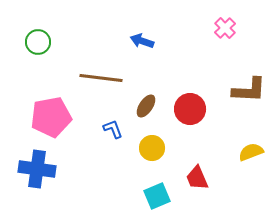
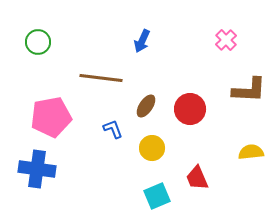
pink cross: moved 1 px right, 12 px down
blue arrow: rotated 85 degrees counterclockwise
yellow semicircle: rotated 15 degrees clockwise
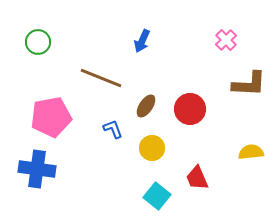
brown line: rotated 15 degrees clockwise
brown L-shape: moved 6 px up
cyan square: rotated 28 degrees counterclockwise
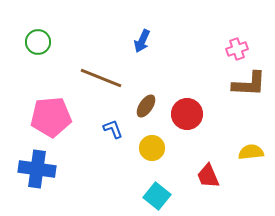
pink cross: moved 11 px right, 9 px down; rotated 25 degrees clockwise
red circle: moved 3 px left, 5 px down
pink pentagon: rotated 6 degrees clockwise
red trapezoid: moved 11 px right, 2 px up
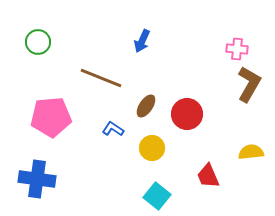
pink cross: rotated 25 degrees clockwise
brown L-shape: rotated 63 degrees counterclockwise
blue L-shape: rotated 35 degrees counterclockwise
blue cross: moved 10 px down
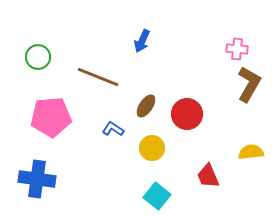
green circle: moved 15 px down
brown line: moved 3 px left, 1 px up
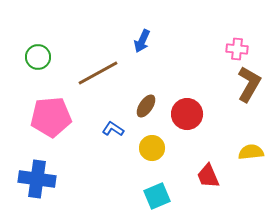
brown line: moved 4 px up; rotated 51 degrees counterclockwise
cyan square: rotated 28 degrees clockwise
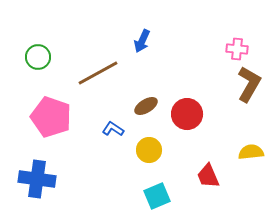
brown ellipse: rotated 25 degrees clockwise
pink pentagon: rotated 24 degrees clockwise
yellow circle: moved 3 px left, 2 px down
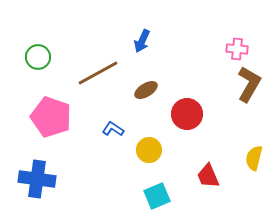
brown ellipse: moved 16 px up
yellow semicircle: moved 3 px right, 6 px down; rotated 70 degrees counterclockwise
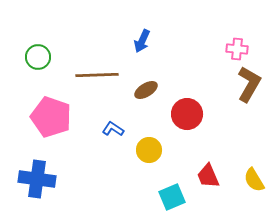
brown line: moved 1 px left, 2 px down; rotated 27 degrees clockwise
yellow semicircle: moved 22 px down; rotated 45 degrees counterclockwise
cyan square: moved 15 px right, 1 px down
